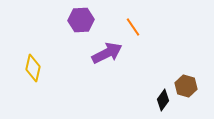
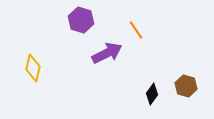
purple hexagon: rotated 20 degrees clockwise
orange line: moved 3 px right, 3 px down
black diamond: moved 11 px left, 6 px up
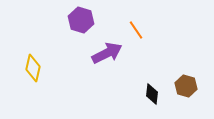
black diamond: rotated 30 degrees counterclockwise
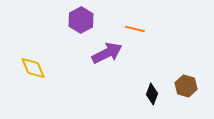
purple hexagon: rotated 15 degrees clockwise
orange line: moved 1 px left, 1 px up; rotated 42 degrees counterclockwise
yellow diamond: rotated 36 degrees counterclockwise
black diamond: rotated 15 degrees clockwise
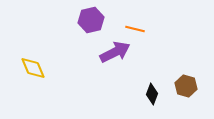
purple hexagon: moved 10 px right; rotated 15 degrees clockwise
purple arrow: moved 8 px right, 1 px up
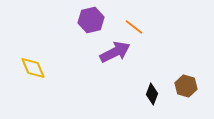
orange line: moved 1 px left, 2 px up; rotated 24 degrees clockwise
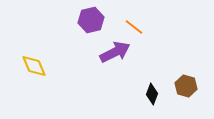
yellow diamond: moved 1 px right, 2 px up
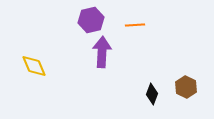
orange line: moved 1 px right, 2 px up; rotated 42 degrees counterclockwise
purple arrow: moved 13 px left; rotated 60 degrees counterclockwise
brown hexagon: moved 1 px down; rotated 10 degrees clockwise
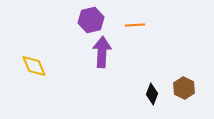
brown hexagon: moved 2 px left, 1 px down
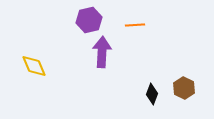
purple hexagon: moved 2 px left
